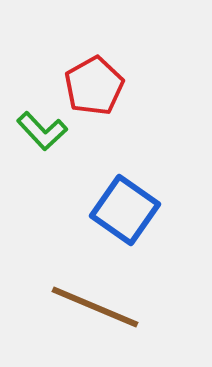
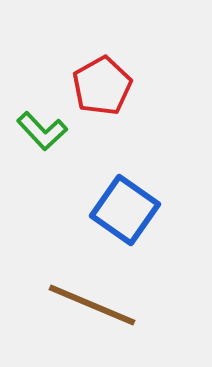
red pentagon: moved 8 px right
brown line: moved 3 px left, 2 px up
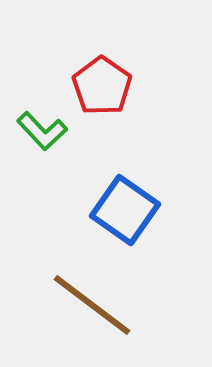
red pentagon: rotated 8 degrees counterclockwise
brown line: rotated 14 degrees clockwise
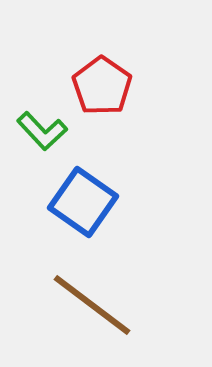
blue square: moved 42 px left, 8 px up
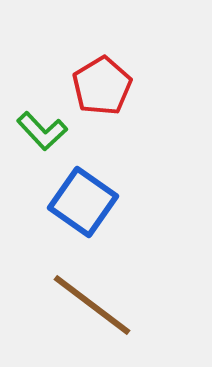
red pentagon: rotated 6 degrees clockwise
